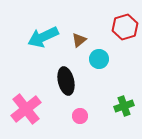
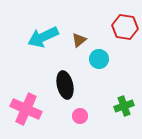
red hexagon: rotated 25 degrees clockwise
black ellipse: moved 1 px left, 4 px down
pink cross: rotated 28 degrees counterclockwise
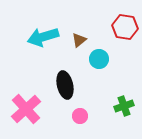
cyan arrow: rotated 8 degrees clockwise
pink cross: rotated 24 degrees clockwise
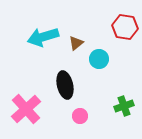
brown triangle: moved 3 px left, 3 px down
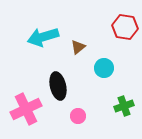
brown triangle: moved 2 px right, 4 px down
cyan circle: moved 5 px right, 9 px down
black ellipse: moved 7 px left, 1 px down
pink cross: rotated 16 degrees clockwise
pink circle: moved 2 px left
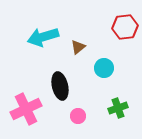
red hexagon: rotated 15 degrees counterclockwise
black ellipse: moved 2 px right
green cross: moved 6 px left, 2 px down
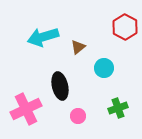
red hexagon: rotated 25 degrees counterclockwise
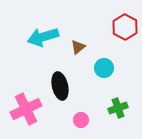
pink circle: moved 3 px right, 4 px down
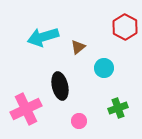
pink circle: moved 2 px left, 1 px down
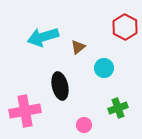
pink cross: moved 1 px left, 2 px down; rotated 16 degrees clockwise
pink circle: moved 5 px right, 4 px down
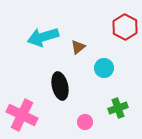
pink cross: moved 3 px left, 4 px down; rotated 36 degrees clockwise
pink circle: moved 1 px right, 3 px up
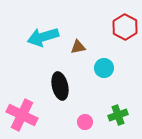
brown triangle: rotated 28 degrees clockwise
green cross: moved 7 px down
